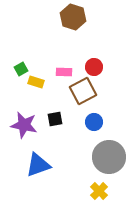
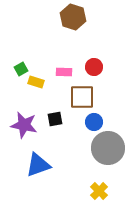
brown square: moved 1 px left, 6 px down; rotated 28 degrees clockwise
gray circle: moved 1 px left, 9 px up
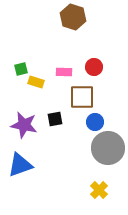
green square: rotated 16 degrees clockwise
blue circle: moved 1 px right
blue triangle: moved 18 px left
yellow cross: moved 1 px up
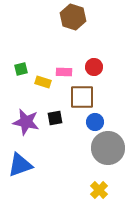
yellow rectangle: moved 7 px right
black square: moved 1 px up
purple star: moved 2 px right, 3 px up
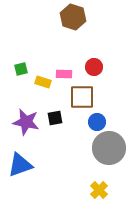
pink rectangle: moved 2 px down
blue circle: moved 2 px right
gray circle: moved 1 px right
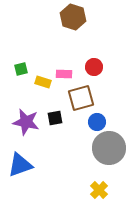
brown square: moved 1 px left, 1 px down; rotated 16 degrees counterclockwise
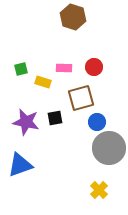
pink rectangle: moved 6 px up
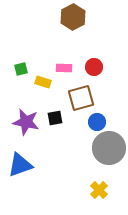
brown hexagon: rotated 15 degrees clockwise
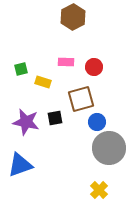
pink rectangle: moved 2 px right, 6 px up
brown square: moved 1 px down
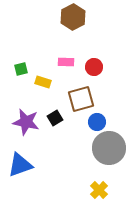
black square: rotated 21 degrees counterclockwise
